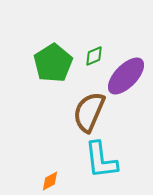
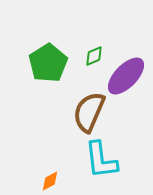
green pentagon: moved 5 px left
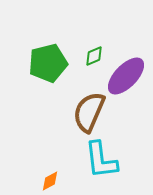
green pentagon: rotated 18 degrees clockwise
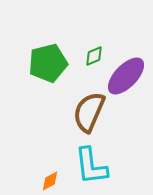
cyan L-shape: moved 10 px left, 6 px down
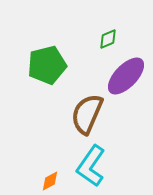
green diamond: moved 14 px right, 17 px up
green pentagon: moved 1 px left, 2 px down
brown semicircle: moved 2 px left, 2 px down
cyan L-shape: rotated 42 degrees clockwise
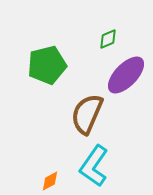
purple ellipse: moved 1 px up
cyan L-shape: moved 3 px right
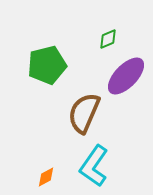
purple ellipse: moved 1 px down
brown semicircle: moved 3 px left, 1 px up
orange diamond: moved 4 px left, 4 px up
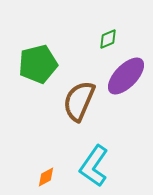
green pentagon: moved 9 px left, 1 px up
brown semicircle: moved 5 px left, 12 px up
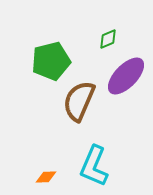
green pentagon: moved 13 px right, 3 px up
cyan L-shape: rotated 12 degrees counterclockwise
orange diamond: rotated 25 degrees clockwise
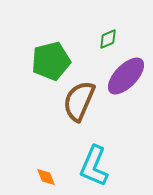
orange diamond: rotated 70 degrees clockwise
